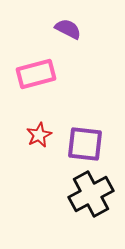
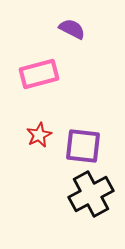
purple semicircle: moved 4 px right
pink rectangle: moved 3 px right
purple square: moved 2 px left, 2 px down
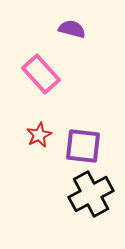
purple semicircle: rotated 12 degrees counterclockwise
pink rectangle: moved 2 px right; rotated 63 degrees clockwise
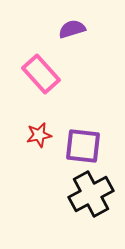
purple semicircle: rotated 32 degrees counterclockwise
red star: rotated 15 degrees clockwise
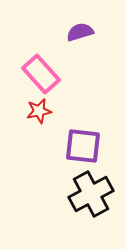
purple semicircle: moved 8 px right, 3 px down
red star: moved 24 px up
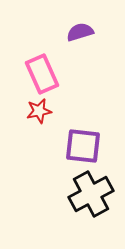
pink rectangle: moved 1 px right; rotated 18 degrees clockwise
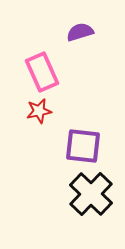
pink rectangle: moved 2 px up
black cross: rotated 18 degrees counterclockwise
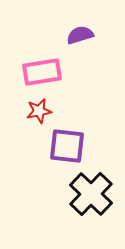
purple semicircle: moved 3 px down
pink rectangle: rotated 75 degrees counterclockwise
purple square: moved 16 px left
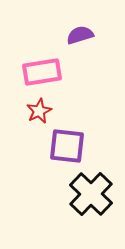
red star: rotated 15 degrees counterclockwise
